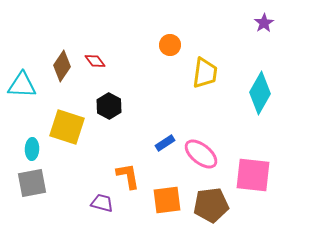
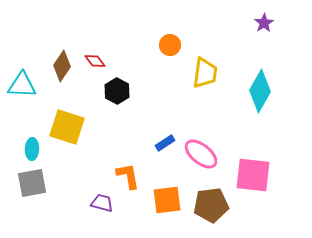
cyan diamond: moved 2 px up
black hexagon: moved 8 px right, 15 px up
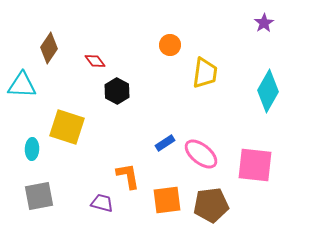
brown diamond: moved 13 px left, 18 px up
cyan diamond: moved 8 px right
pink square: moved 2 px right, 10 px up
gray square: moved 7 px right, 13 px down
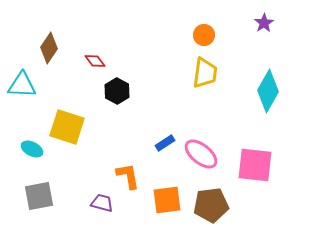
orange circle: moved 34 px right, 10 px up
cyan ellipse: rotated 65 degrees counterclockwise
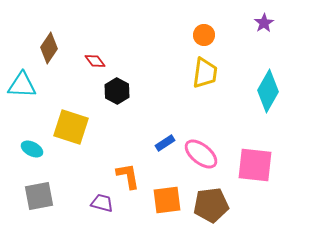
yellow square: moved 4 px right
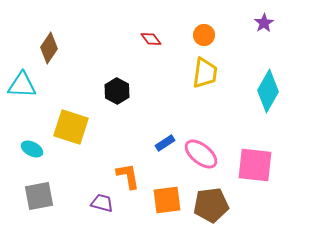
red diamond: moved 56 px right, 22 px up
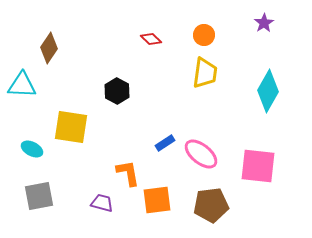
red diamond: rotated 10 degrees counterclockwise
yellow square: rotated 9 degrees counterclockwise
pink square: moved 3 px right, 1 px down
orange L-shape: moved 3 px up
orange square: moved 10 px left
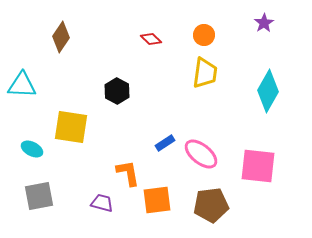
brown diamond: moved 12 px right, 11 px up
